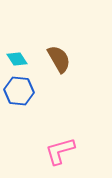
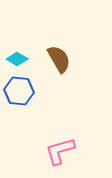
cyan diamond: rotated 25 degrees counterclockwise
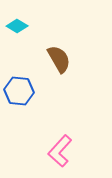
cyan diamond: moved 33 px up
pink L-shape: rotated 32 degrees counterclockwise
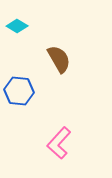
pink L-shape: moved 1 px left, 8 px up
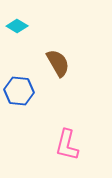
brown semicircle: moved 1 px left, 4 px down
pink L-shape: moved 8 px right, 2 px down; rotated 28 degrees counterclockwise
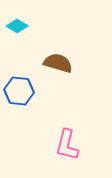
brown semicircle: rotated 44 degrees counterclockwise
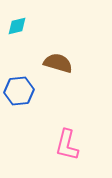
cyan diamond: rotated 45 degrees counterclockwise
blue hexagon: rotated 12 degrees counterclockwise
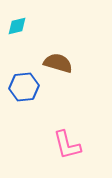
blue hexagon: moved 5 px right, 4 px up
pink L-shape: rotated 28 degrees counterclockwise
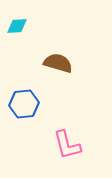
cyan diamond: rotated 10 degrees clockwise
blue hexagon: moved 17 px down
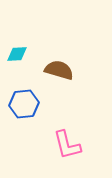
cyan diamond: moved 28 px down
brown semicircle: moved 1 px right, 7 px down
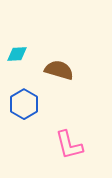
blue hexagon: rotated 24 degrees counterclockwise
pink L-shape: moved 2 px right
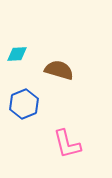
blue hexagon: rotated 8 degrees clockwise
pink L-shape: moved 2 px left, 1 px up
